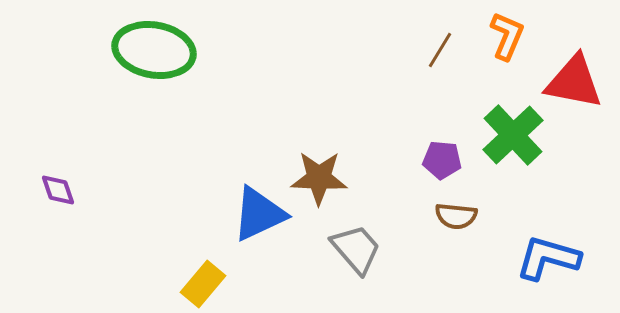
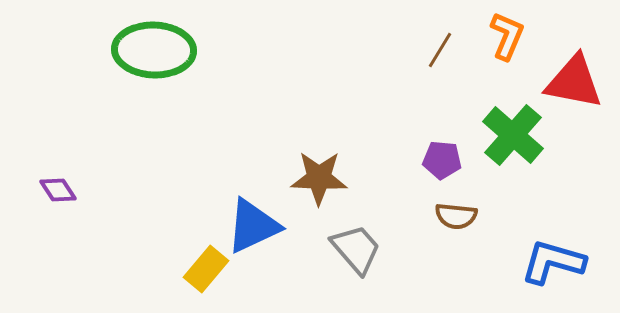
green ellipse: rotated 8 degrees counterclockwise
green cross: rotated 6 degrees counterclockwise
purple diamond: rotated 15 degrees counterclockwise
blue triangle: moved 6 px left, 12 px down
blue L-shape: moved 5 px right, 4 px down
yellow rectangle: moved 3 px right, 15 px up
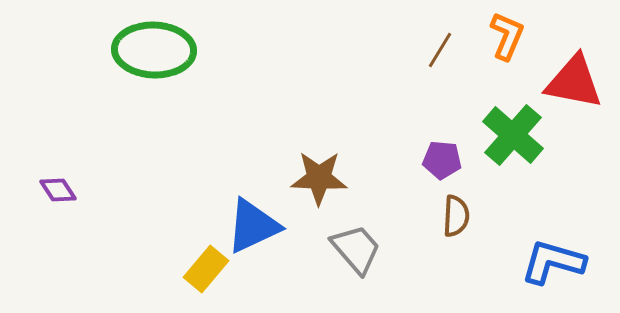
brown semicircle: rotated 93 degrees counterclockwise
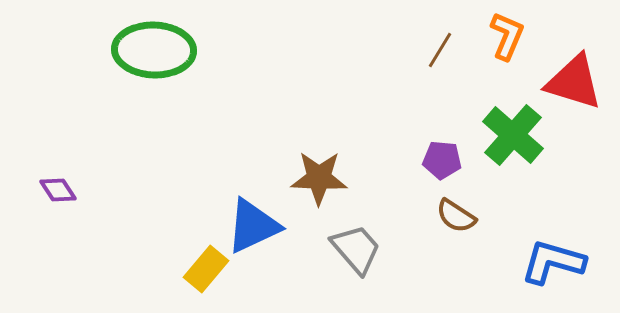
red triangle: rotated 6 degrees clockwise
brown semicircle: rotated 120 degrees clockwise
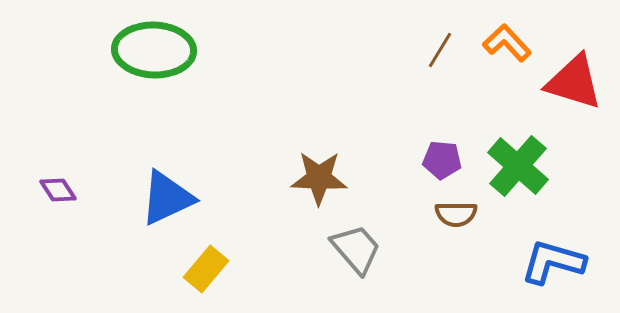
orange L-shape: moved 7 px down; rotated 66 degrees counterclockwise
green cross: moved 5 px right, 31 px down
brown semicircle: moved 2 px up; rotated 33 degrees counterclockwise
blue triangle: moved 86 px left, 28 px up
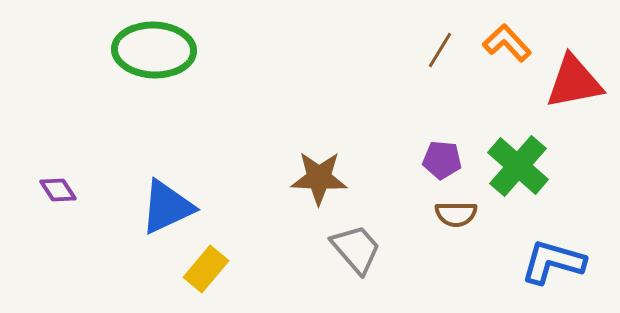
red triangle: rotated 28 degrees counterclockwise
blue triangle: moved 9 px down
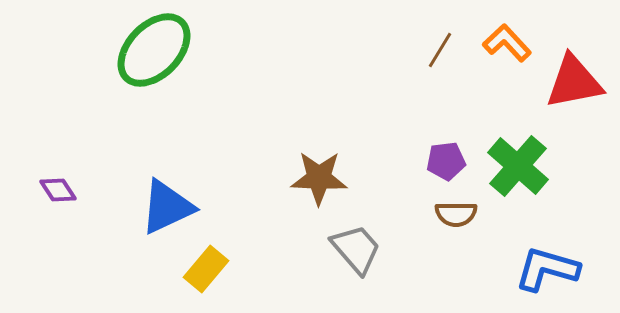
green ellipse: rotated 48 degrees counterclockwise
purple pentagon: moved 4 px right, 1 px down; rotated 12 degrees counterclockwise
blue L-shape: moved 6 px left, 7 px down
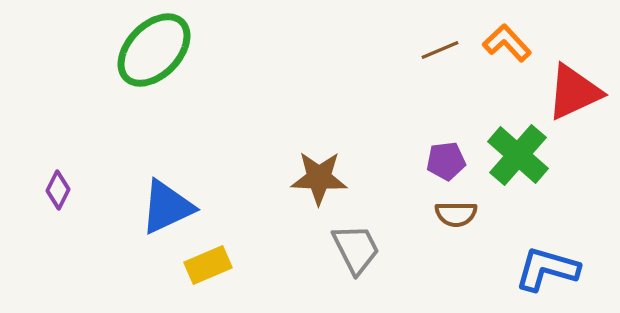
brown line: rotated 36 degrees clockwise
red triangle: moved 10 px down; rotated 14 degrees counterclockwise
green cross: moved 11 px up
purple diamond: rotated 60 degrees clockwise
gray trapezoid: rotated 14 degrees clockwise
yellow rectangle: moved 2 px right, 4 px up; rotated 27 degrees clockwise
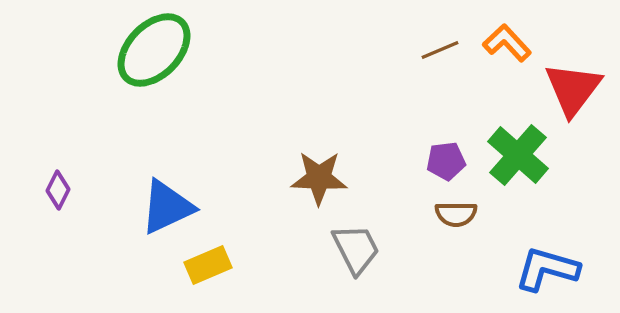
red triangle: moved 1 px left, 3 px up; rotated 28 degrees counterclockwise
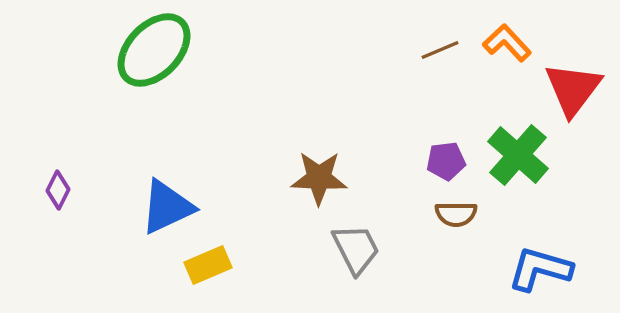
blue L-shape: moved 7 px left
